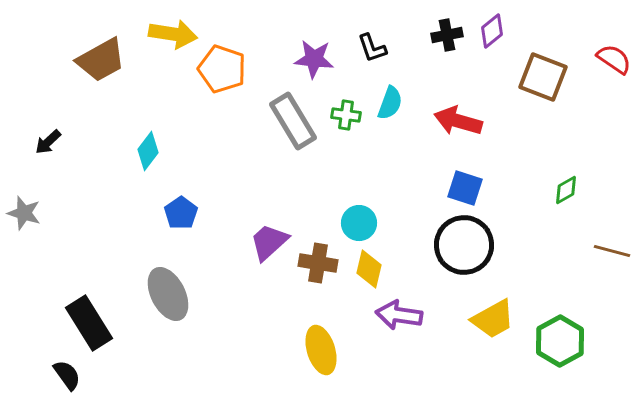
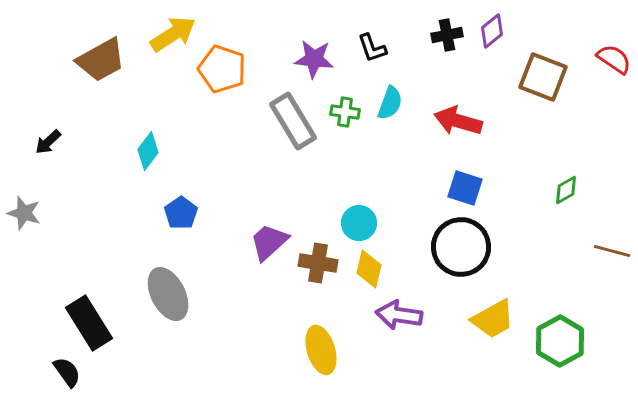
yellow arrow: rotated 42 degrees counterclockwise
green cross: moved 1 px left, 3 px up
black circle: moved 3 px left, 2 px down
black semicircle: moved 3 px up
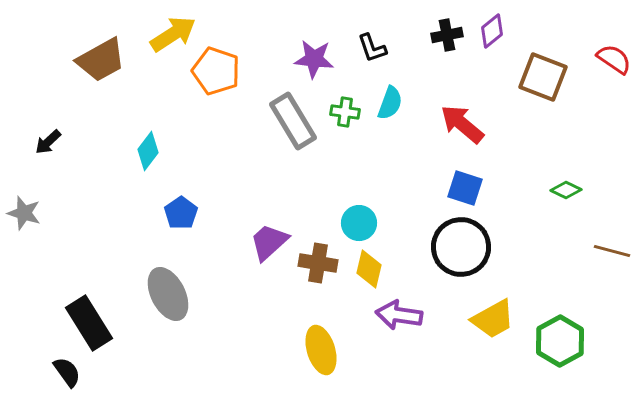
orange pentagon: moved 6 px left, 2 px down
red arrow: moved 4 px right, 3 px down; rotated 24 degrees clockwise
green diamond: rotated 56 degrees clockwise
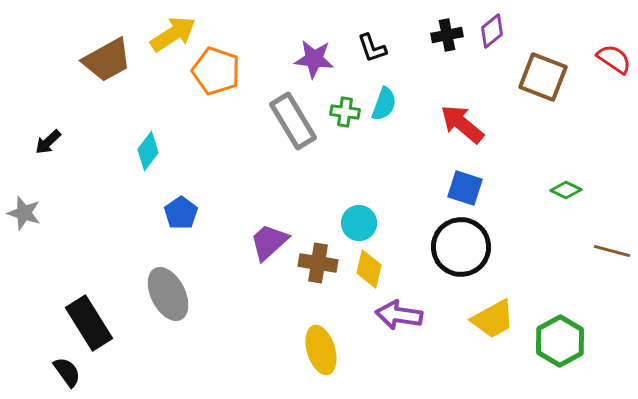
brown trapezoid: moved 6 px right
cyan semicircle: moved 6 px left, 1 px down
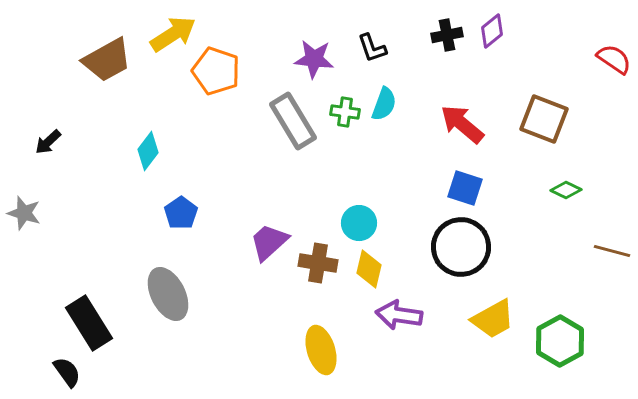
brown square: moved 1 px right, 42 px down
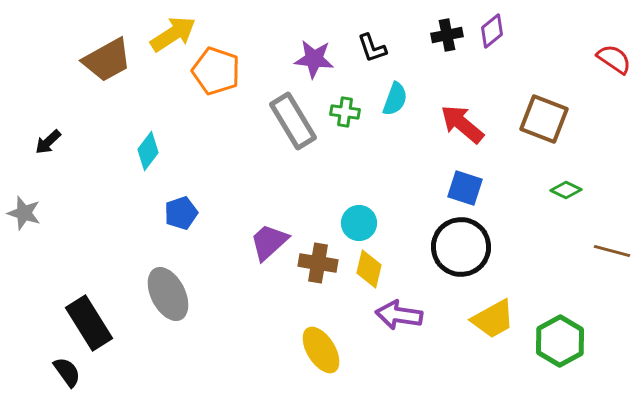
cyan semicircle: moved 11 px right, 5 px up
blue pentagon: rotated 16 degrees clockwise
yellow ellipse: rotated 15 degrees counterclockwise
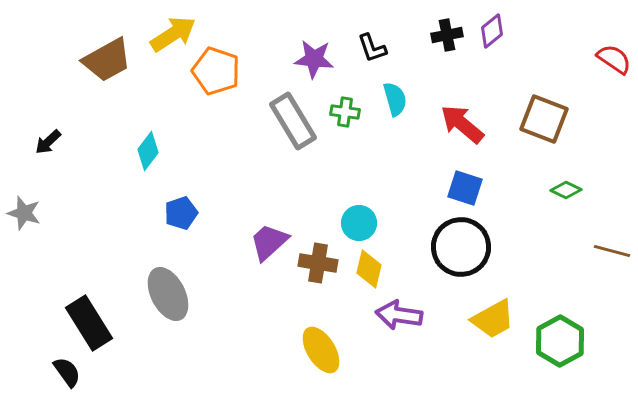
cyan semicircle: rotated 36 degrees counterclockwise
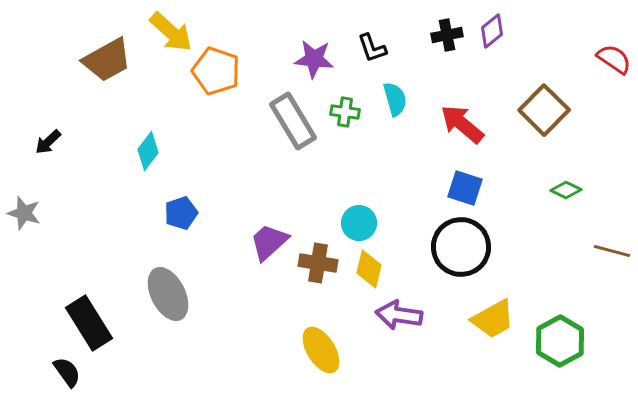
yellow arrow: moved 2 px left, 2 px up; rotated 75 degrees clockwise
brown square: moved 9 px up; rotated 24 degrees clockwise
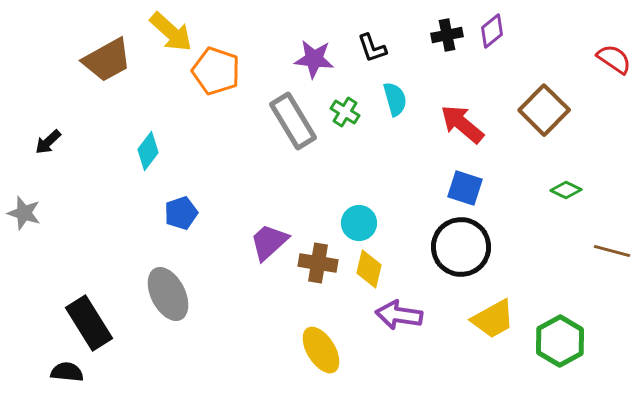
green cross: rotated 24 degrees clockwise
black semicircle: rotated 48 degrees counterclockwise
